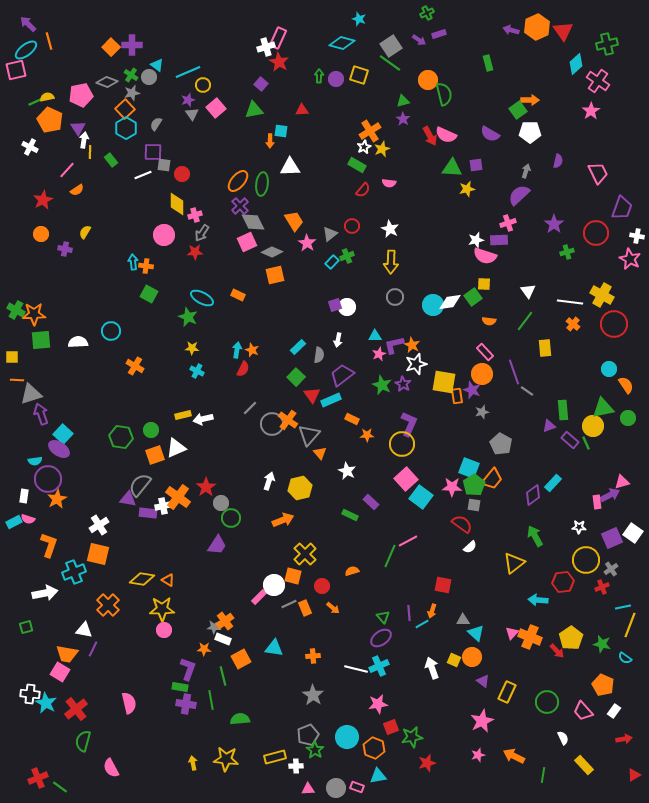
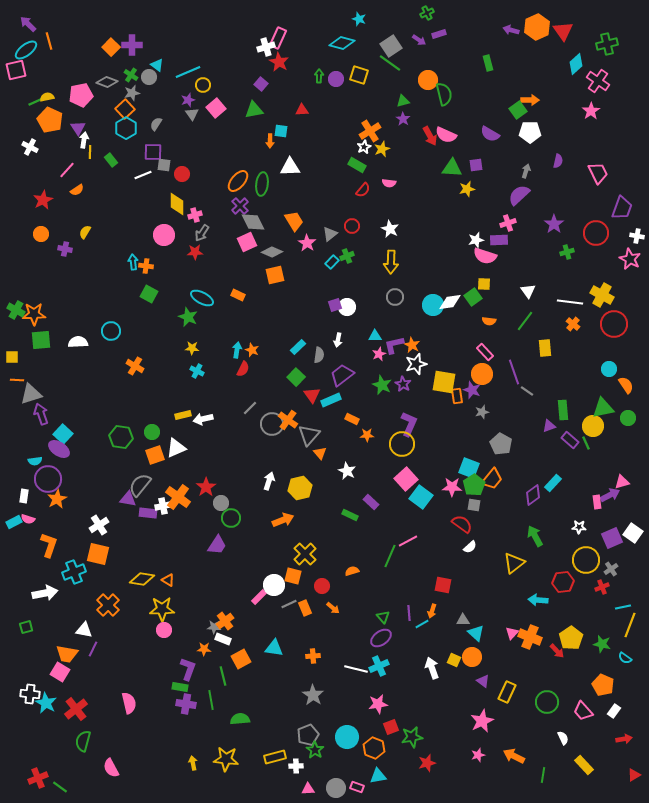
green circle at (151, 430): moved 1 px right, 2 px down
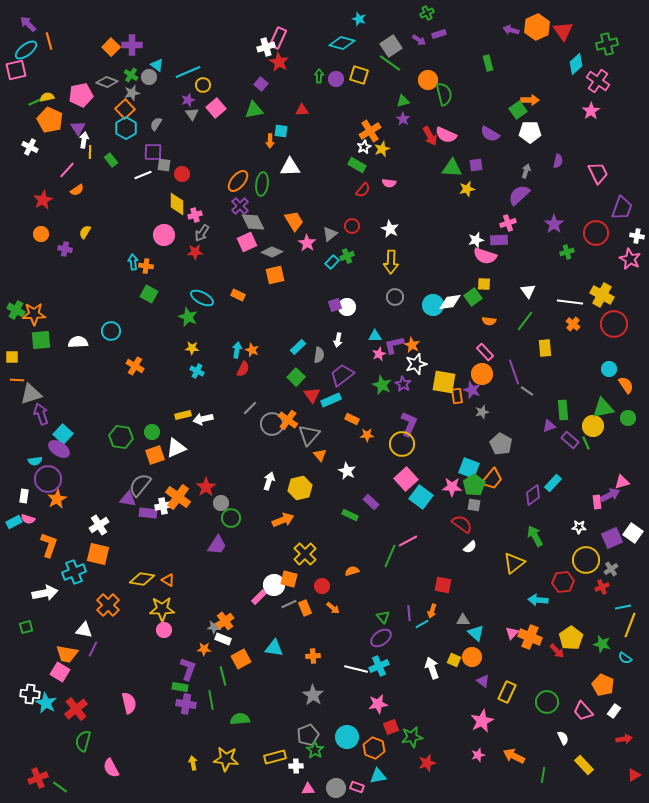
orange triangle at (320, 453): moved 2 px down
orange square at (293, 576): moved 4 px left, 3 px down
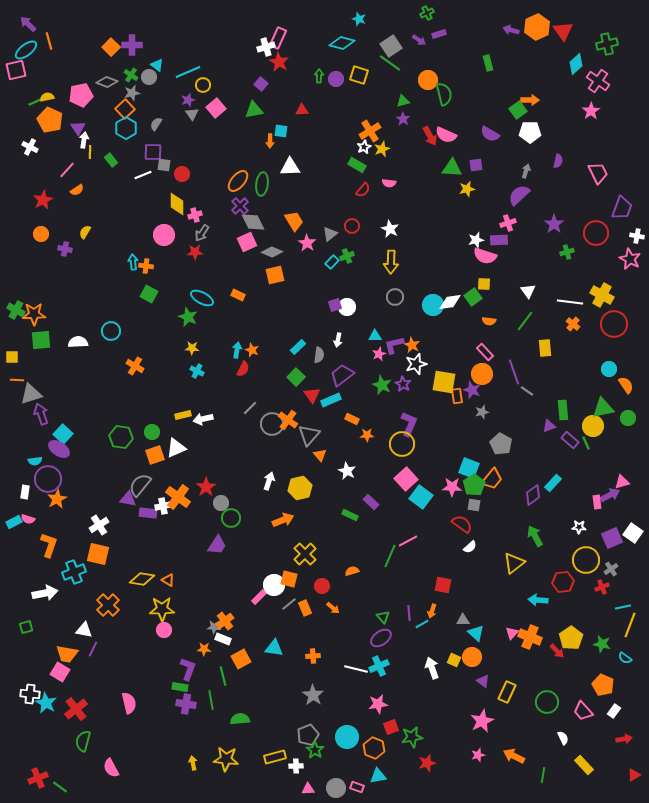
white rectangle at (24, 496): moved 1 px right, 4 px up
gray line at (289, 604): rotated 14 degrees counterclockwise
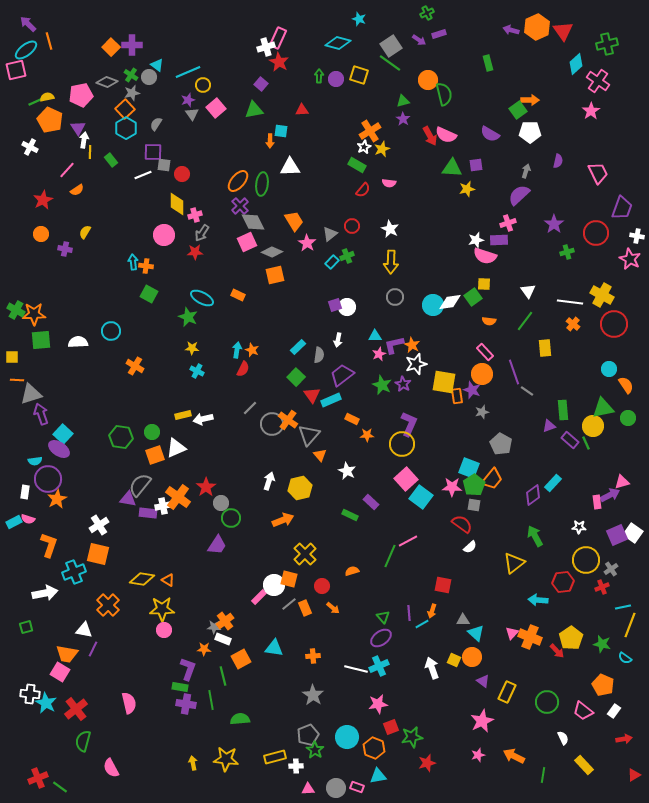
cyan diamond at (342, 43): moved 4 px left
purple square at (612, 538): moved 5 px right, 3 px up
pink trapezoid at (583, 711): rotated 10 degrees counterclockwise
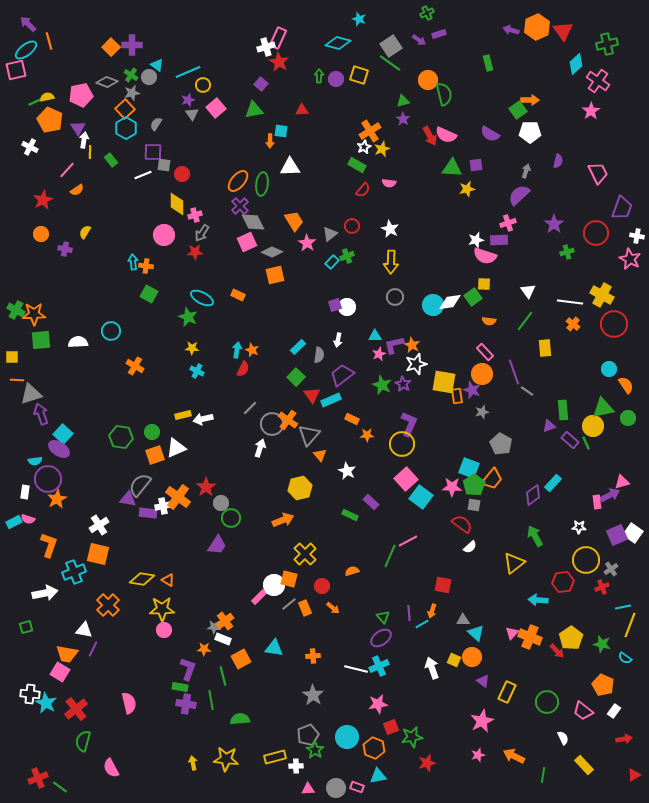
white arrow at (269, 481): moved 9 px left, 33 px up
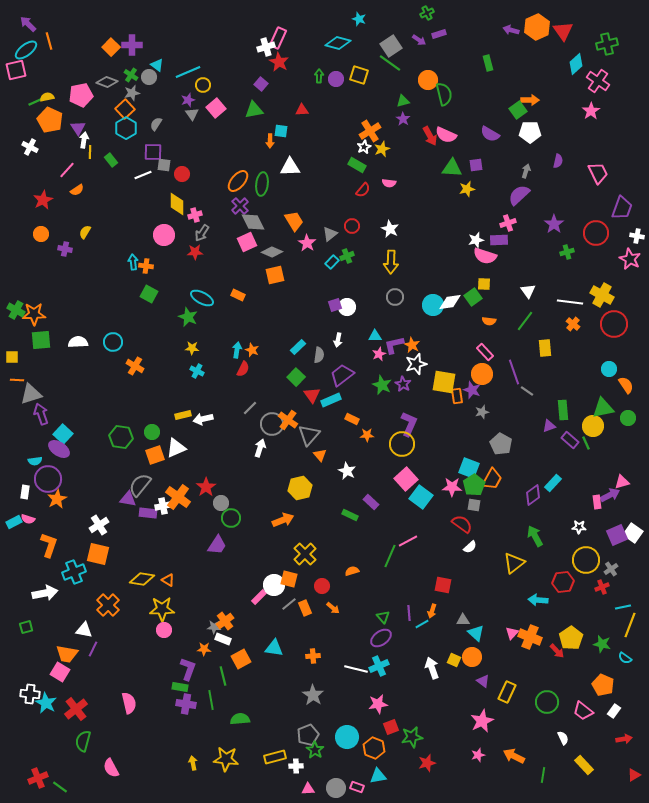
cyan circle at (111, 331): moved 2 px right, 11 px down
orange trapezoid at (492, 479): rotated 10 degrees counterclockwise
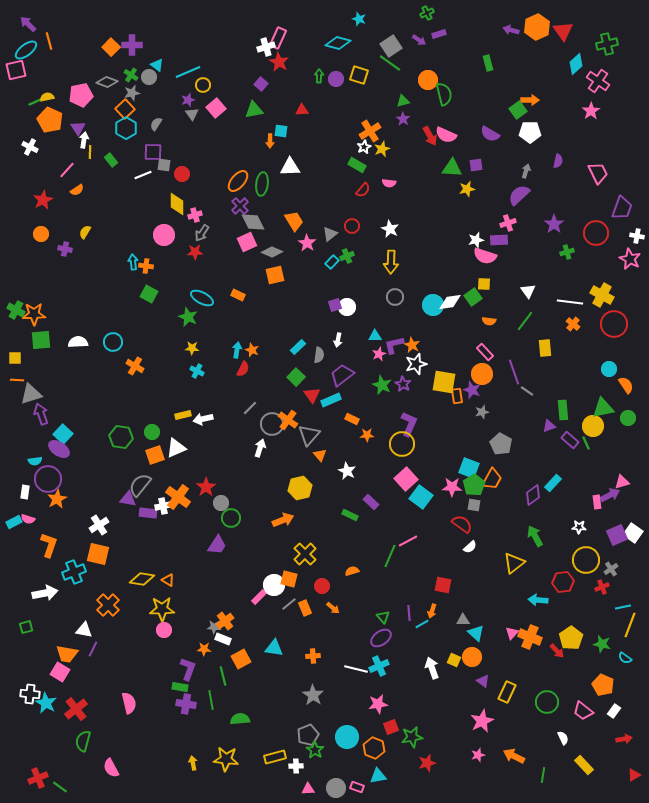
yellow square at (12, 357): moved 3 px right, 1 px down
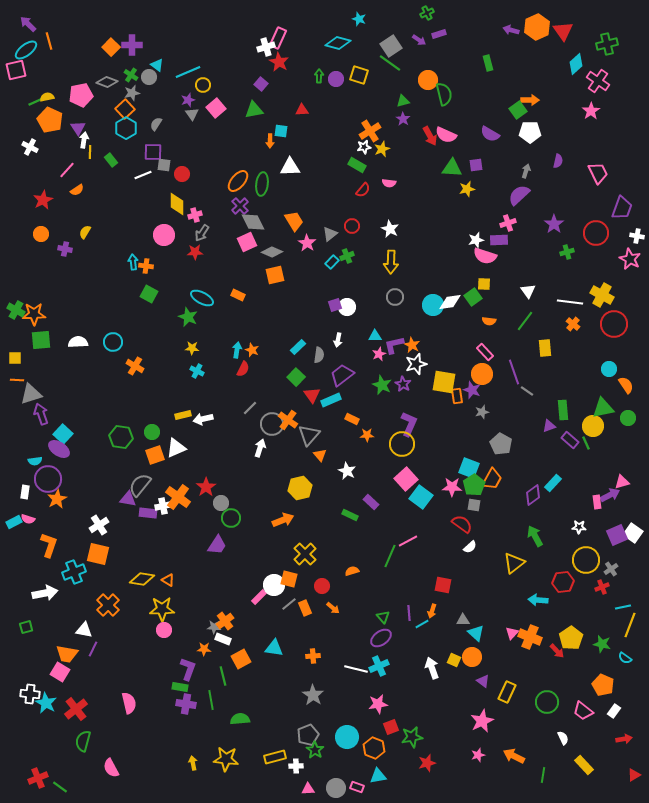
white star at (364, 147): rotated 16 degrees clockwise
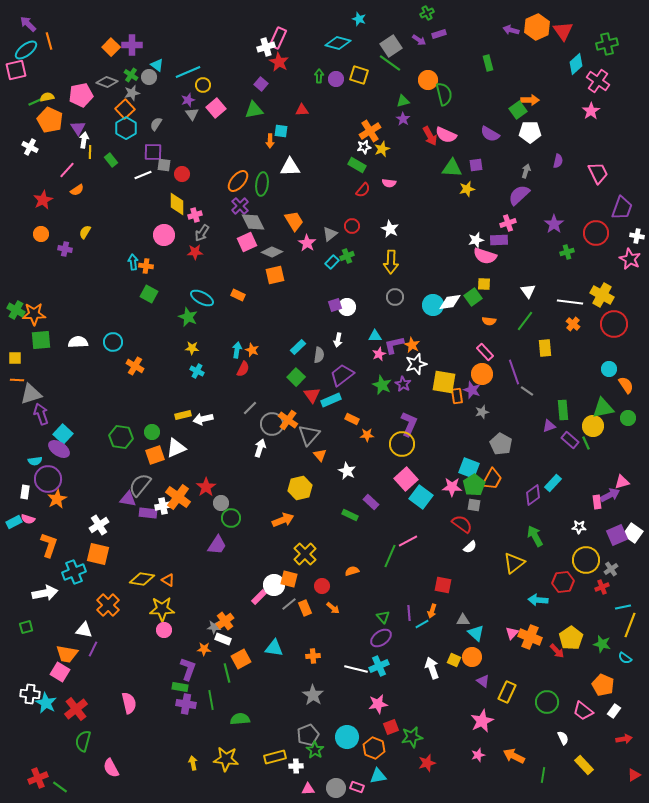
green line at (223, 676): moved 4 px right, 3 px up
